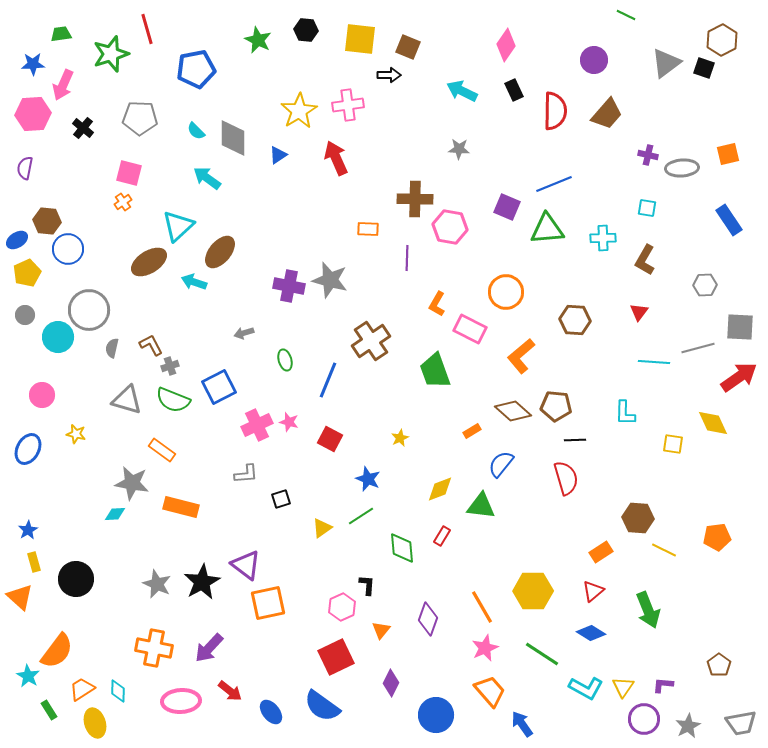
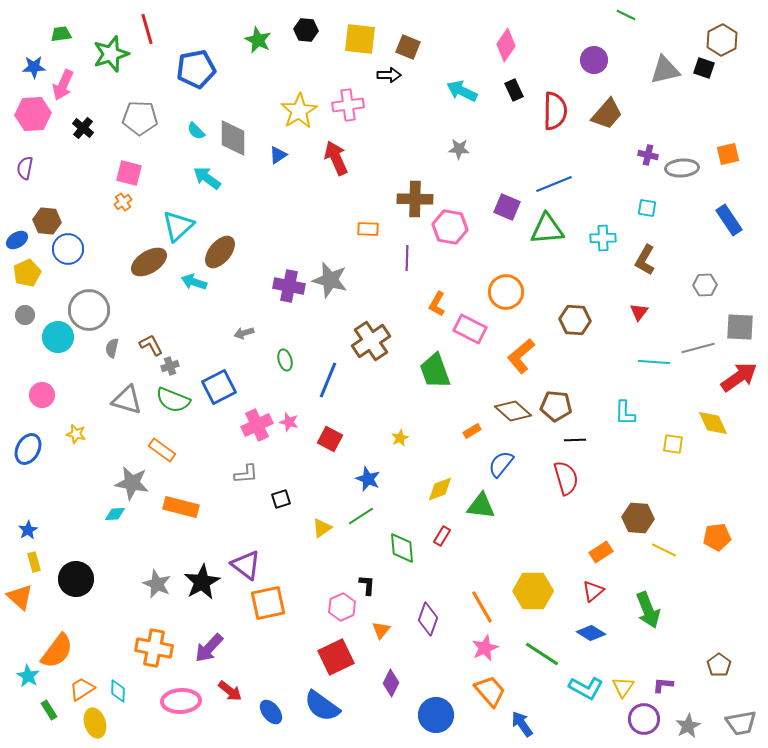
gray triangle at (666, 63): moved 1 px left, 7 px down; rotated 24 degrees clockwise
blue star at (33, 64): moved 1 px right, 3 px down
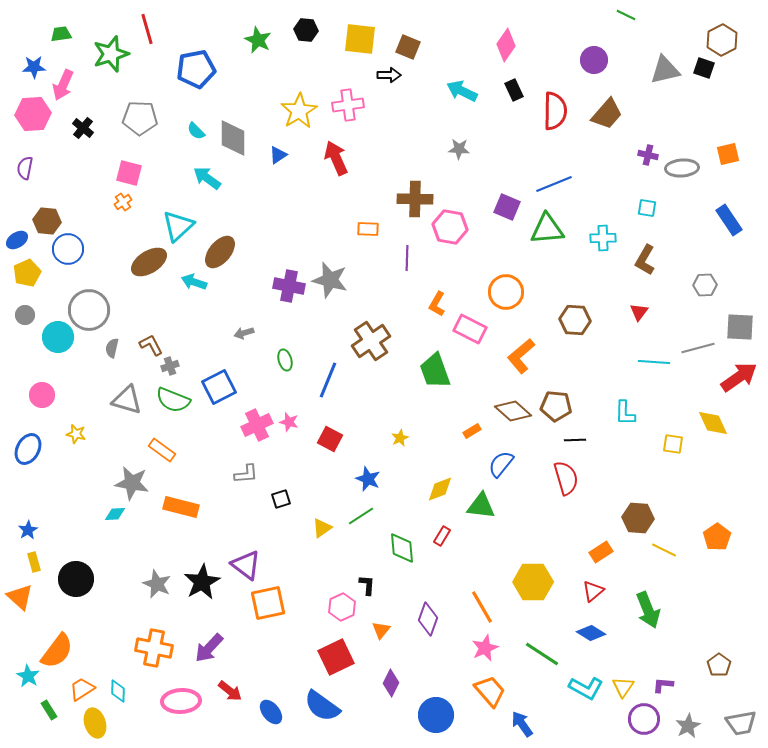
orange pentagon at (717, 537): rotated 28 degrees counterclockwise
yellow hexagon at (533, 591): moved 9 px up
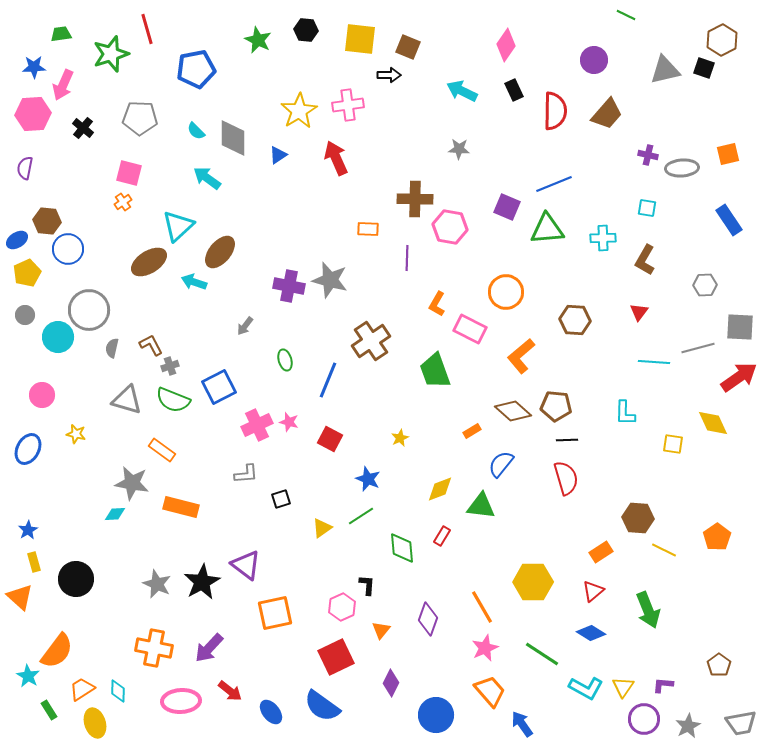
gray arrow at (244, 333): moved 1 px right, 7 px up; rotated 36 degrees counterclockwise
black line at (575, 440): moved 8 px left
orange square at (268, 603): moved 7 px right, 10 px down
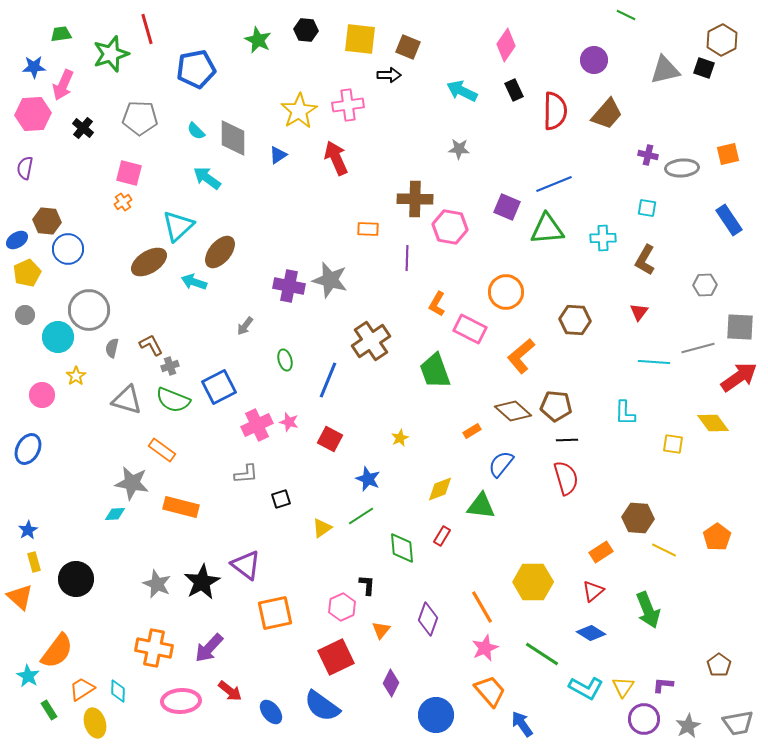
yellow diamond at (713, 423): rotated 12 degrees counterclockwise
yellow star at (76, 434): moved 58 px up; rotated 24 degrees clockwise
gray trapezoid at (741, 723): moved 3 px left
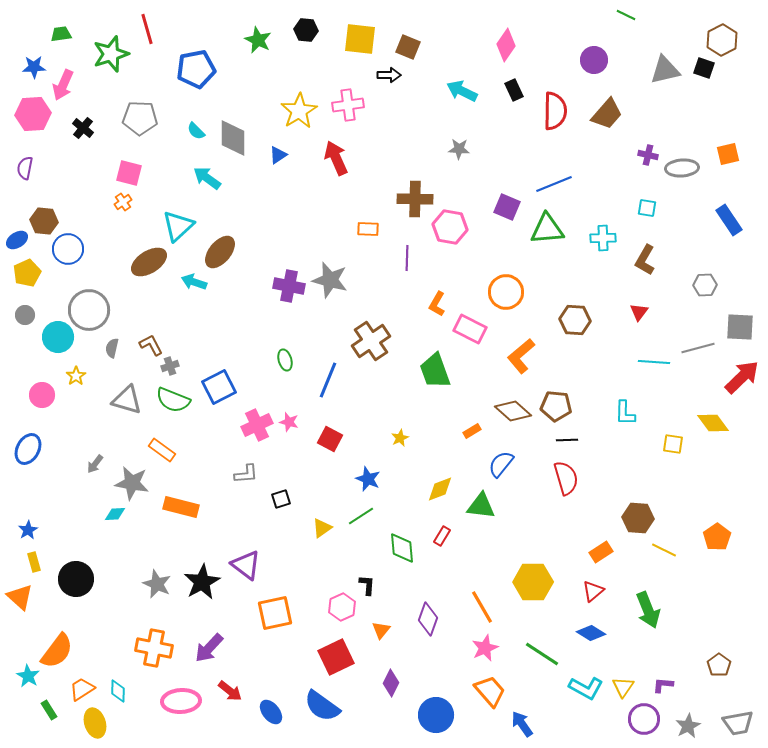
brown hexagon at (47, 221): moved 3 px left
gray arrow at (245, 326): moved 150 px left, 138 px down
red arrow at (739, 377): moved 3 px right; rotated 9 degrees counterclockwise
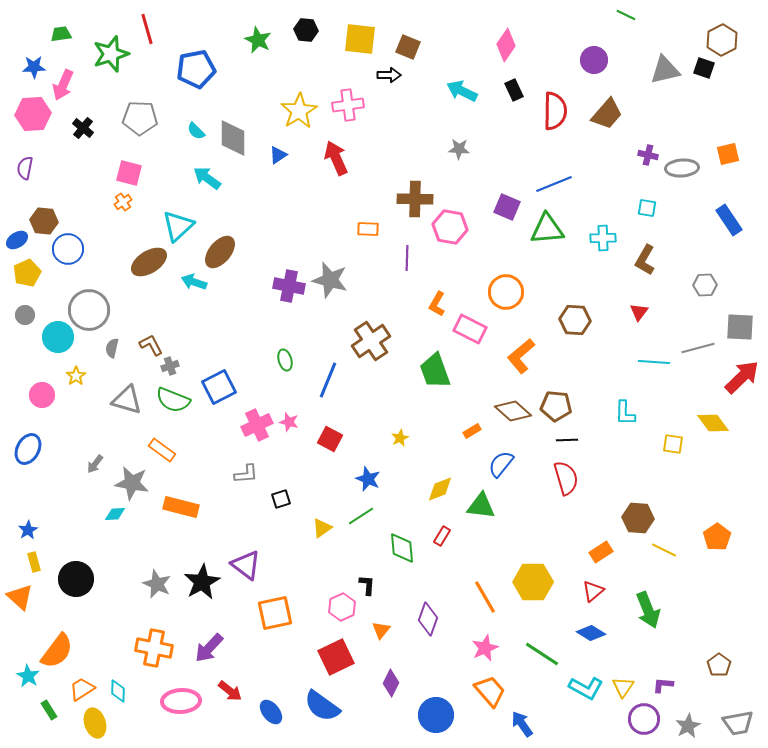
orange line at (482, 607): moved 3 px right, 10 px up
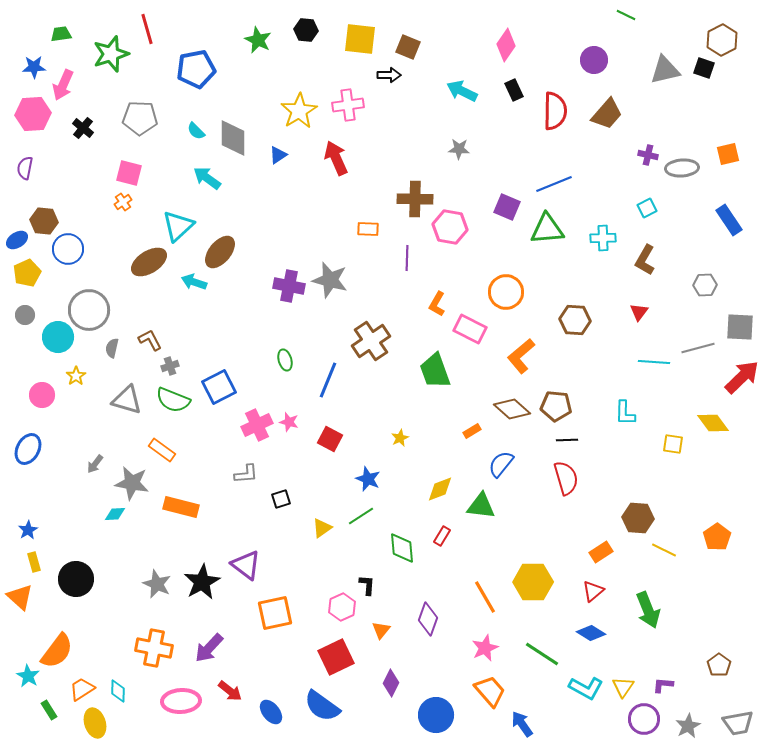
cyan square at (647, 208): rotated 36 degrees counterclockwise
brown L-shape at (151, 345): moved 1 px left, 5 px up
brown diamond at (513, 411): moved 1 px left, 2 px up
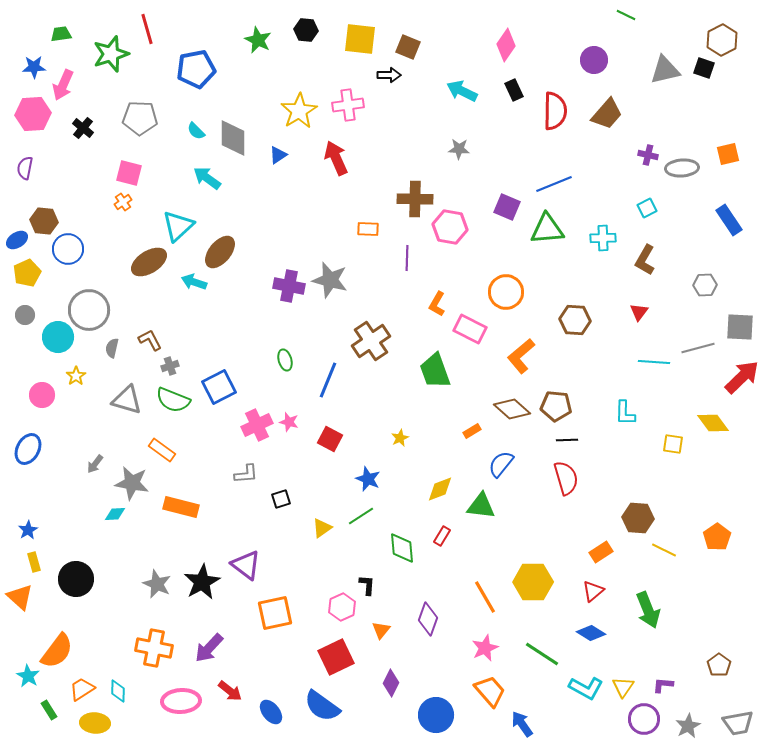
yellow ellipse at (95, 723): rotated 68 degrees counterclockwise
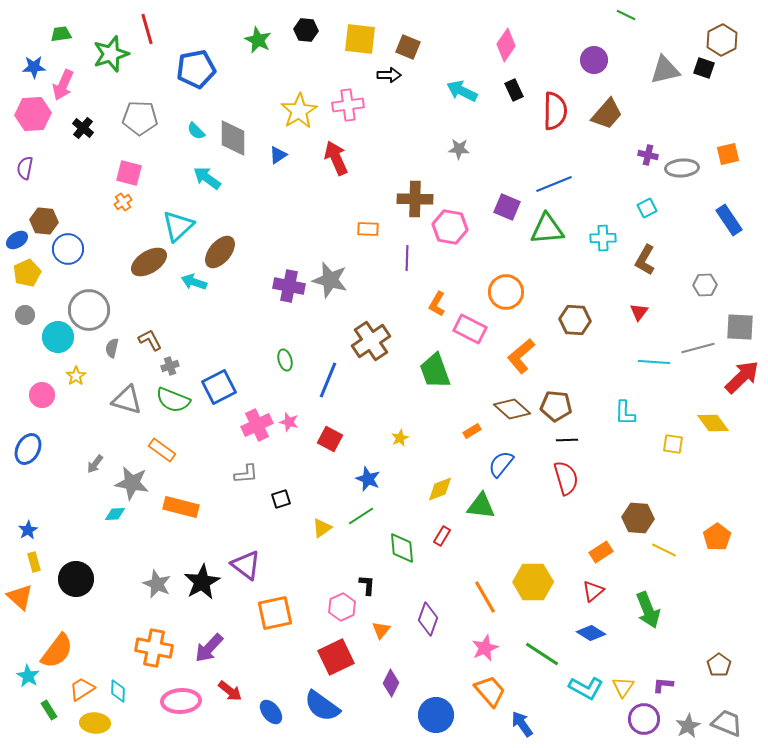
gray trapezoid at (738, 723): moved 11 px left; rotated 148 degrees counterclockwise
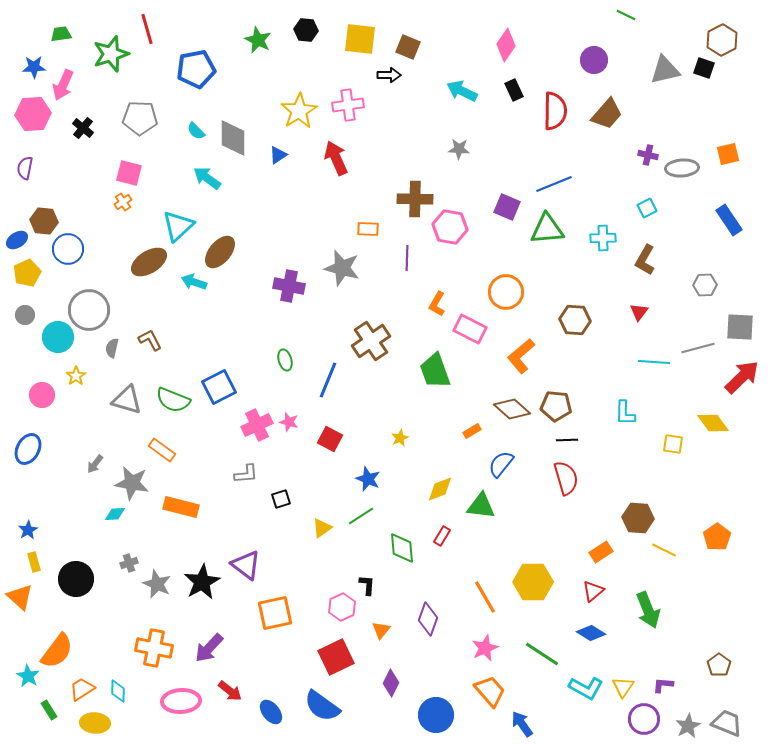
gray star at (330, 280): moved 12 px right, 12 px up
gray cross at (170, 366): moved 41 px left, 197 px down
